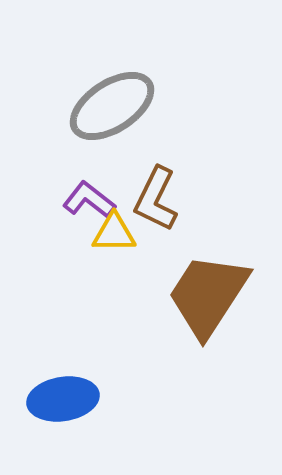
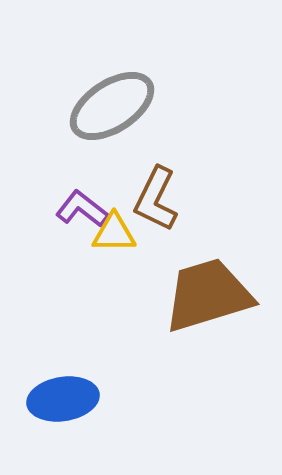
purple L-shape: moved 7 px left, 9 px down
brown trapezoid: rotated 40 degrees clockwise
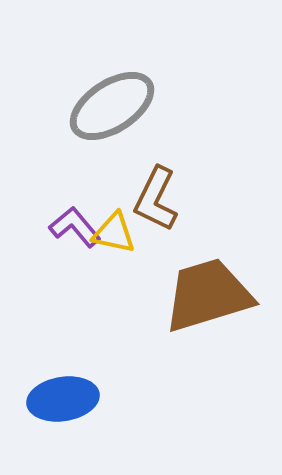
purple L-shape: moved 7 px left, 18 px down; rotated 12 degrees clockwise
yellow triangle: rotated 12 degrees clockwise
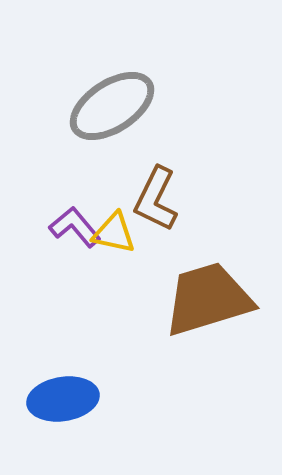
brown trapezoid: moved 4 px down
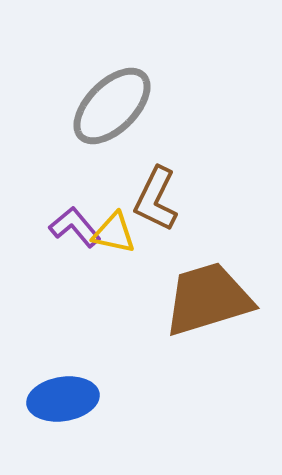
gray ellipse: rotated 12 degrees counterclockwise
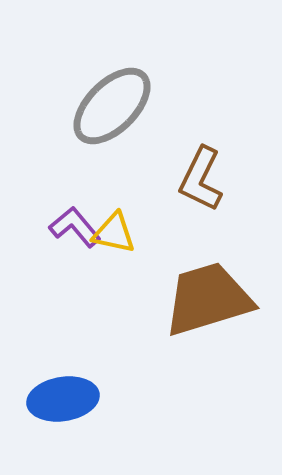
brown L-shape: moved 45 px right, 20 px up
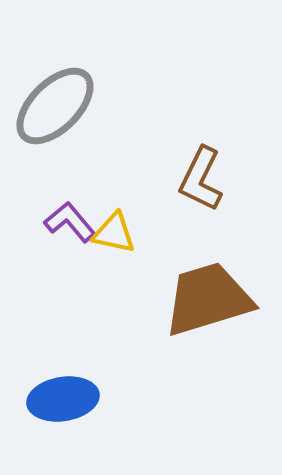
gray ellipse: moved 57 px left
purple L-shape: moved 5 px left, 5 px up
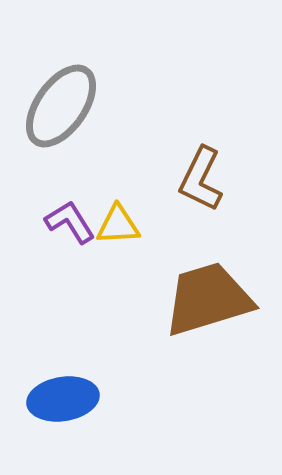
gray ellipse: moved 6 px right; rotated 10 degrees counterclockwise
purple L-shape: rotated 8 degrees clockwise
yellow triangle: moved 4 px right, 8 px up; rotated 15 degrees counterclockwise
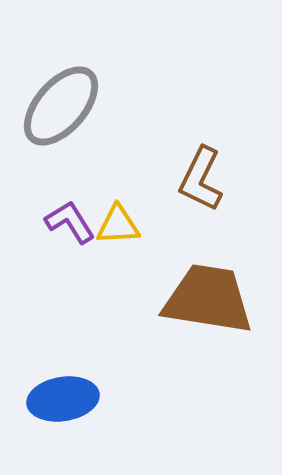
gray ellipse: rotated 6 degrees clockwise
brown trapezoid: rotated 26 degrees clockwise
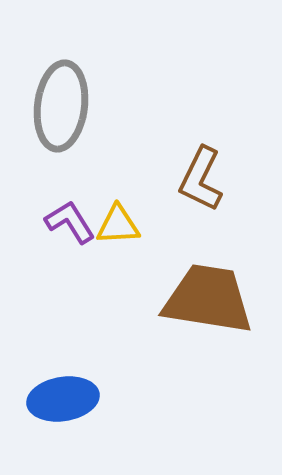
gray ellipse: rotated 34 degrees counterclockwise
